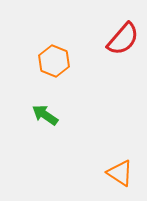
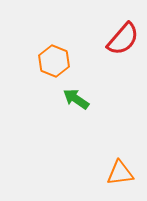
green arrow: moved 31 px right, 16 px up
orange triangle: rotated 40 degrees counterclockwise
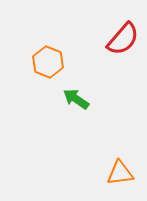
orange hexagon: moved 6 px left, 1 px down
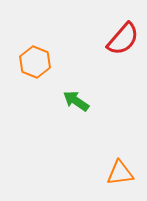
orange hexagon: moved 13 px left
green arrow: moved 2 px down
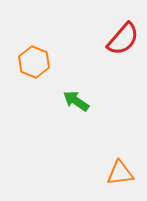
orange hexagon: moved 1 px left
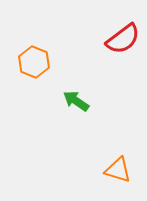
red semicircle: rotated 12 degrees clockwise
orange triangle: moved 2 px left, 3 px up; rotated 24 degrees clockwise
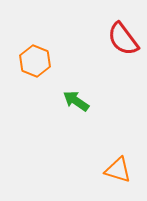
red semicircle: rotated 90 degrees clockwise
orange hexagon: moved 1 px right, 1 px up
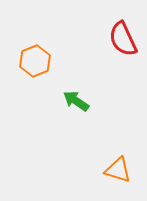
red semicircle: rotated 12 degrees clockwise
orange hexagon: rotated 16 degrees clockwise
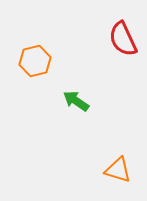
orange hexagon: rotated 8 degrees clockwise
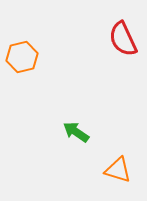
orange hexagon: moved 13 px left, 4 px up
green arrow: moved 31 px down
